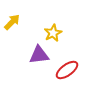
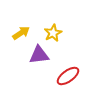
yellow arrow: moved 9 px right, 11 px down; rotated 12 degrees clockwise
red ellipse: moved 1 px right, 6 px down
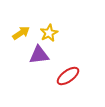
yellow star: moved 4 px left
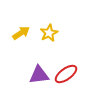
purple triangle: moved 20 px down
red ellipse: moved 2 px left, 2 px up
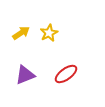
purple triangle: moved 14 px left; rotated 15 degrees counterclockwise
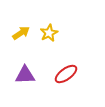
purple triangle: rotated 20 degrees clockwise
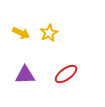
yellow arrow: rotated 60 degrees clockwise
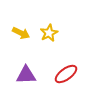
purple triangle: moved 1 px right
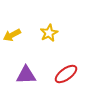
yellow arrow: moved 9 px left, 2 px down; rotated 126 degrees clockwise
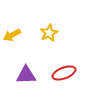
red ellipse: moved 2 px left, 1 px up; rotated 15 degrees clockwise
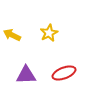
yellow arrow: rotated 54 degrees clockwise
